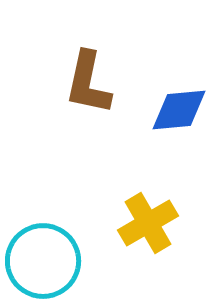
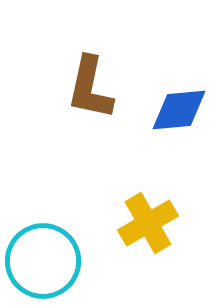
brown L-shape: moved 2 px right, 5 px down
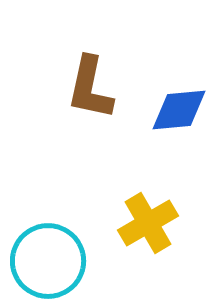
cyan circle: moved 5 px right
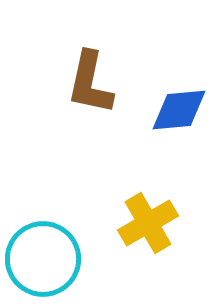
brown L-shape: moved 5 px up
cyan circle: moved 5 px left, 2 px up
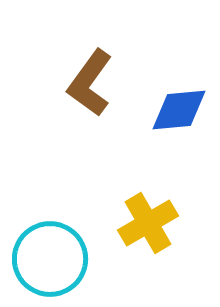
brown L-shape: rotated 24 degrees clockwise
cyan circle: moved 7 px right
